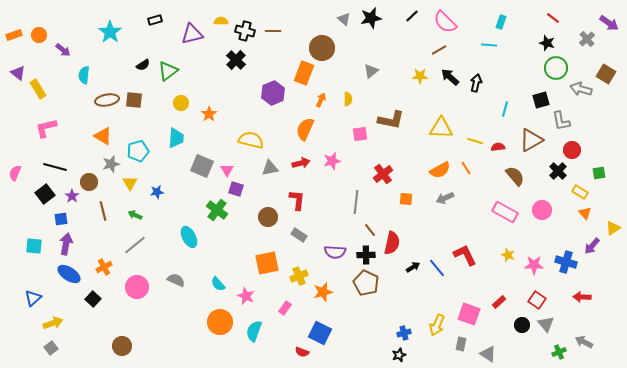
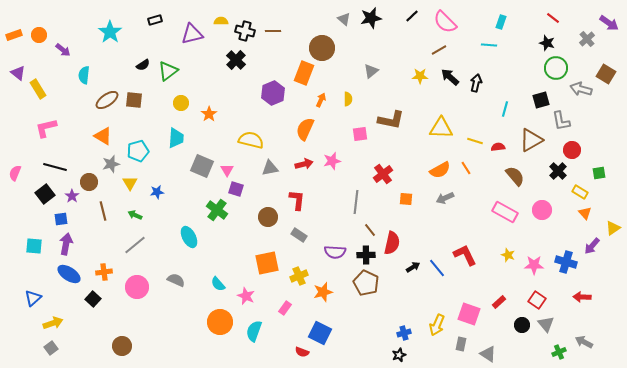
brown ellipse at (107, 100): rotated 25 degrees counterclockwise
red arrow at (301, 163): moved 3 px right, 1 px down
orange cross at (104, 267): moved 5 px down; rotated 21 degrees clockwise
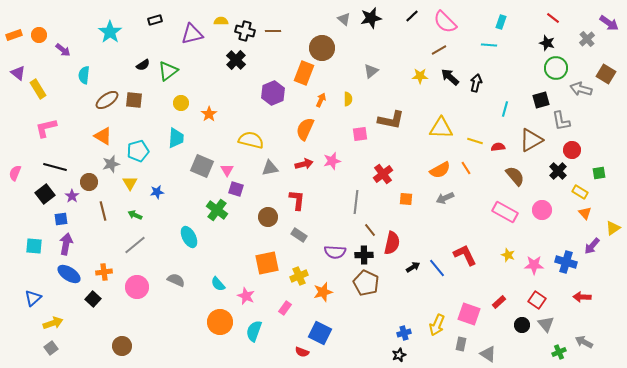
black cross at (366, 255): moved 2 px left
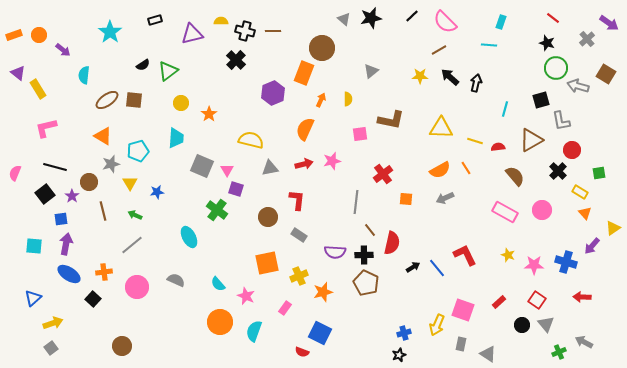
gray arrow at (581, 89): moved 3 px left, 3 px up
gray line at (135, 245): moved 3 px left
pink square at (469, 314): moved 6 px left, 4 px up
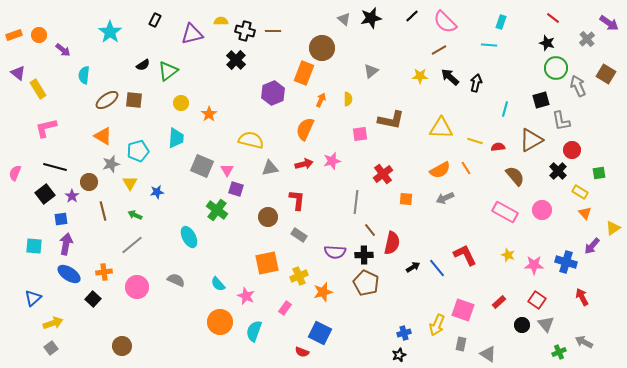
black rectangle at (155, 20): rotated 48 degrees counterclockwise
gray arrow at (578, 86): rotated 50 degrees clockwise
red arrow at (582, 297): rotated 60 degrees clockwise
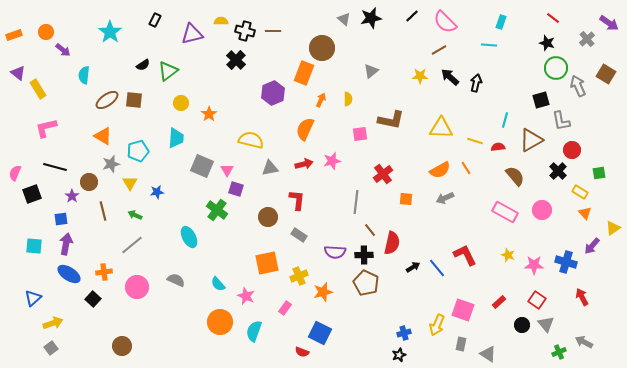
orange circle at (39, 35): moved 7 px right, 3 px up
cyan line at (505, 109): moved 11 px down
black square at (45, 194): moved 13 px left; rotated 18 degrees clockwise
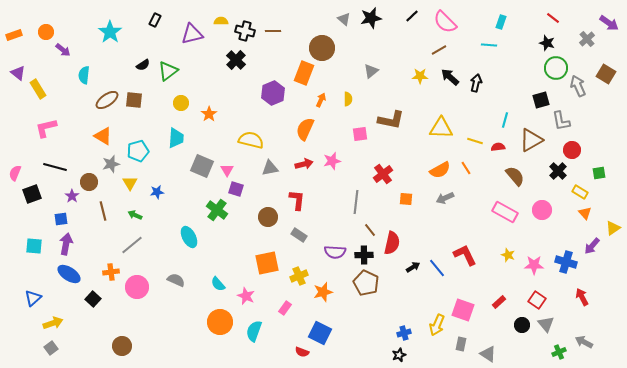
orange cross at (104, 272): moved 7 px right
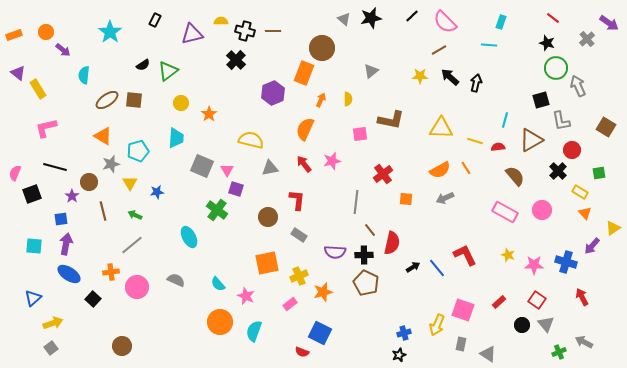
brown square at (606, 74): moved 53 px down
red arrow at (304, 164): rotated 114 degrees counterclockwise
pink rectangle at (285, 308): moved 5 px right, 4 px up; rotated 16 degrees clockwise
